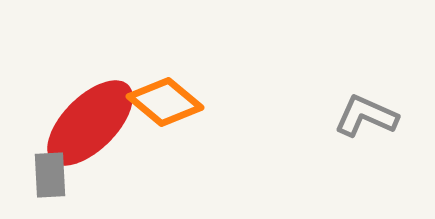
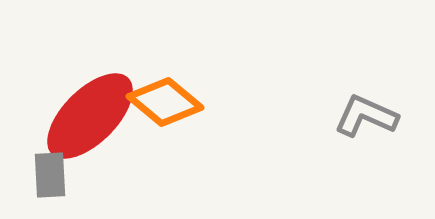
red ellipse: moved 7 px up
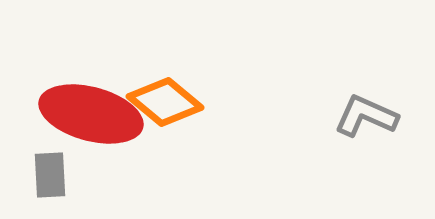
red ellipse: moved 1 px right, 2 px up; rotated 60 degrees clockwise
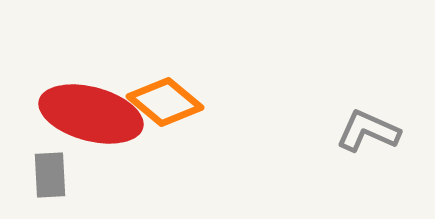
gray L-shape: moved 2 px right, 15 px down
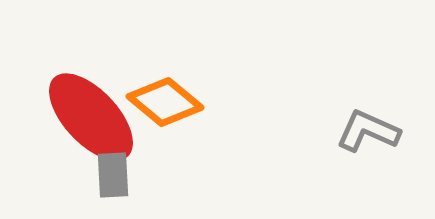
red ellipse: moved 3 px down; rotated 32 degrees clockwise
gray rectangle: moved 63 px right
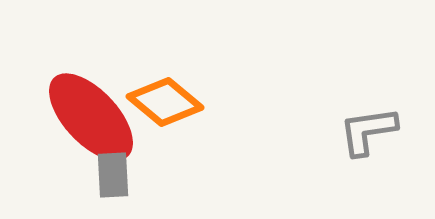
gray L-shape: rotated 32 degrees counterclockwise
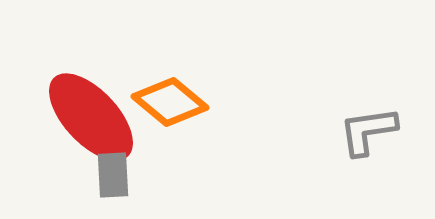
orange diamond: moved 5 px right
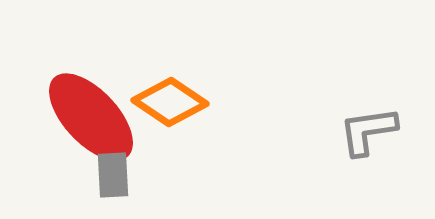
orange diamond: rotated 6 degrees counterclockwise
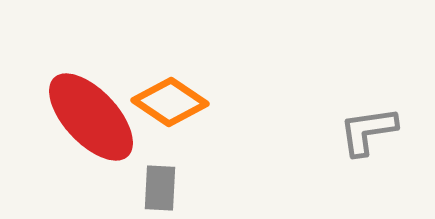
gray rectangle: moved 47 px right, 13 px down; rotated 6 degrees clockwise
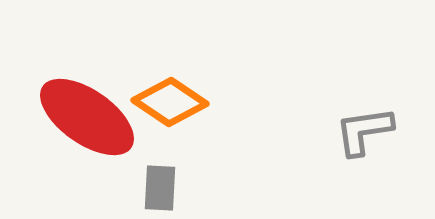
red ellipse: moved 4 px left; rotated 12 degrees counterclockwise
gray L-shape: moved 4 px left
